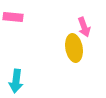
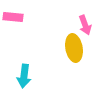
pink arrow: moved 1 px right, 2 px up
cyan arrow: moved 8 px right, 5 px up
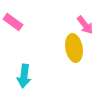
pink rectangle: moved 5 px down; rotated 30 degrees clockwise
pink arrow: rotated 18 degrees counterclockwise
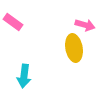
pink arrow: rotated 36 degrees counterclockwise
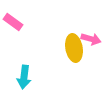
pink arrow: moved 6 px right, 14 px down
cyan arrow: moved 1 px down
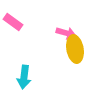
pink arrow: moved 25 px left, 6 px up
yellow ellipse: moved 1 px right, 1 px down
